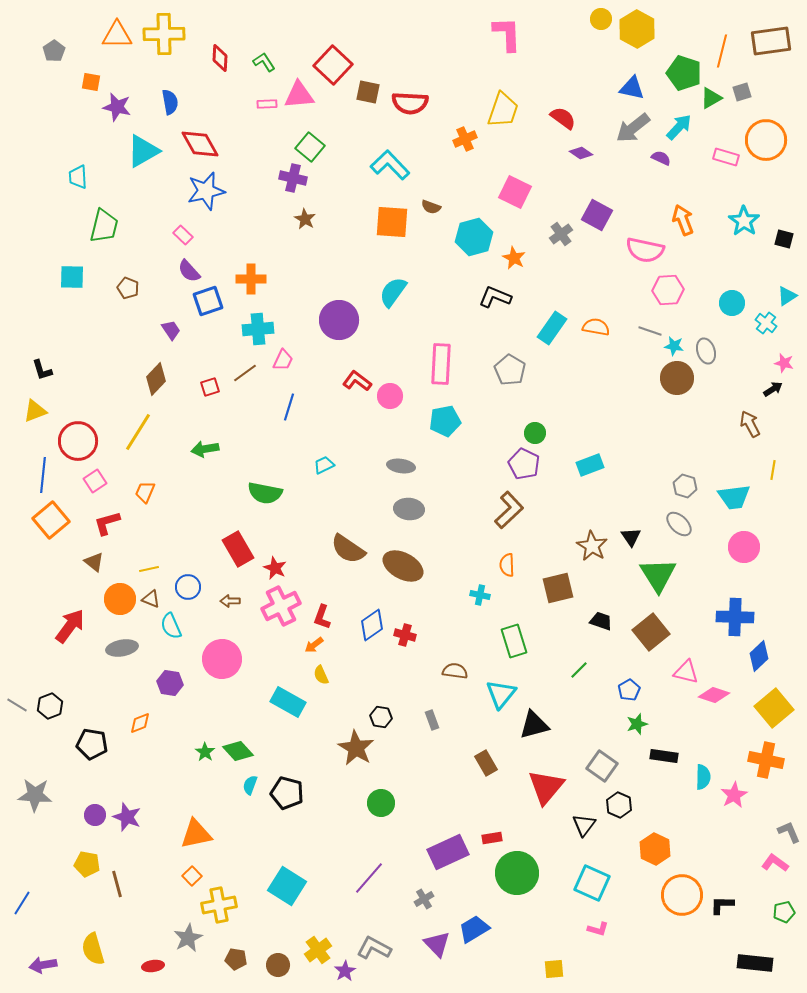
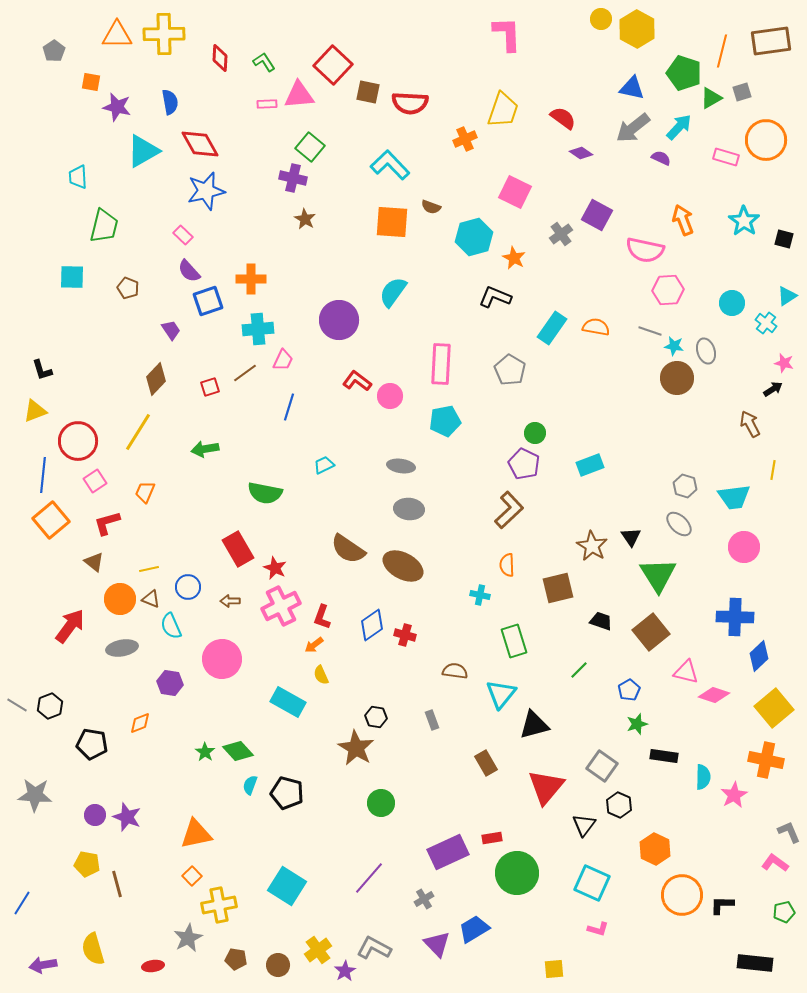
black hexagon at (381, 717): moved 5 px left
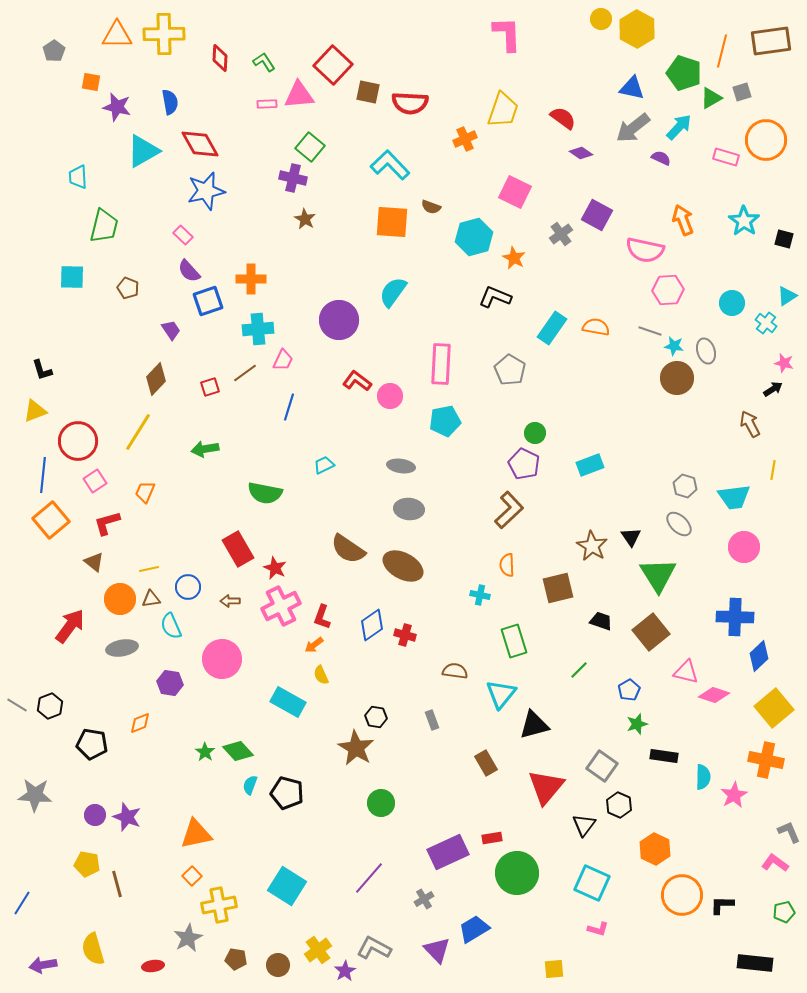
brown triangle at (151, 599): rotated 30 degrees counterclockwise
purple triangle at (437, 944): moved 6 px down
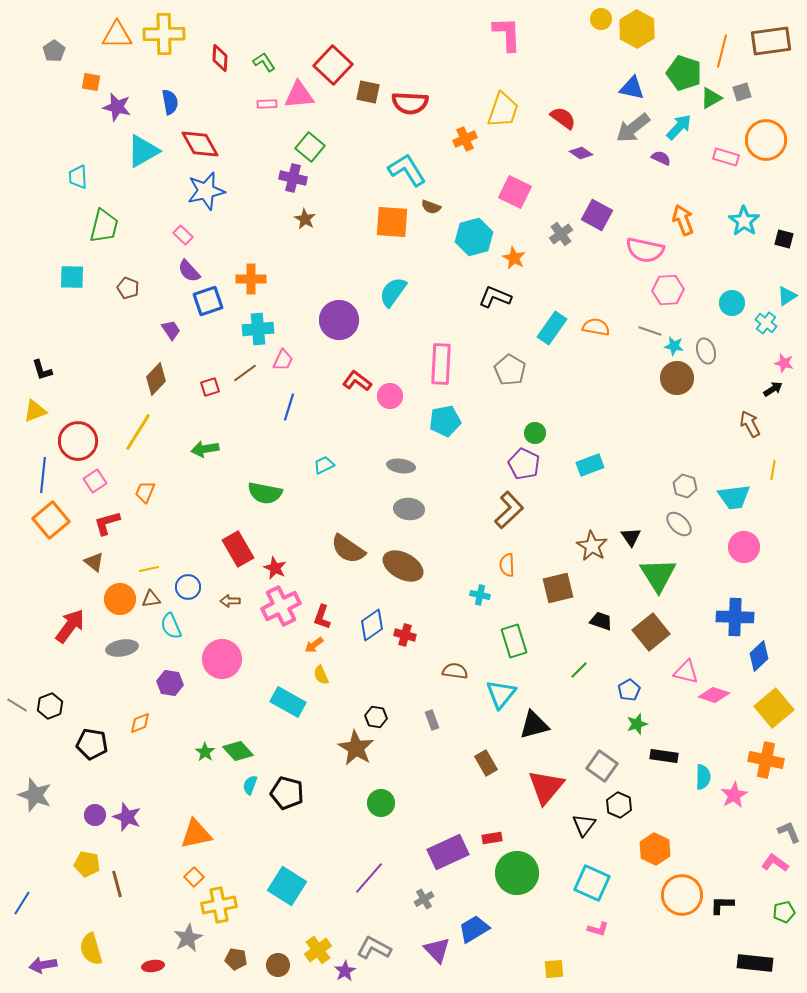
cyan L-shape at (390, 165): moved 17 px right, 5 px down; rotated 12 degrees clockwise
gray star at (35, 795): rotated 16 degrees clockwise
orange square at (192, 876): moved 2 px right, 1 px down
yellow semicircle at (93, 949): moved 2 px left
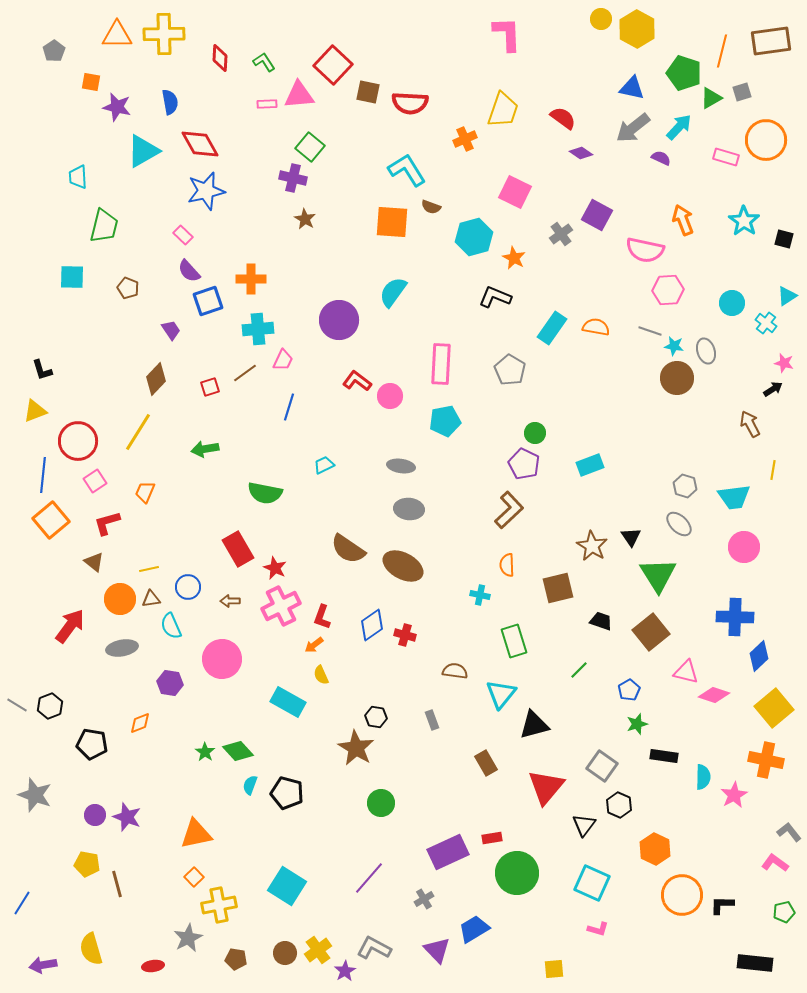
gray L-shape at (789, 832): rotated 15 degrees counterclockwise
brown circle at (278, 965): moved 7 px right, 12 px up
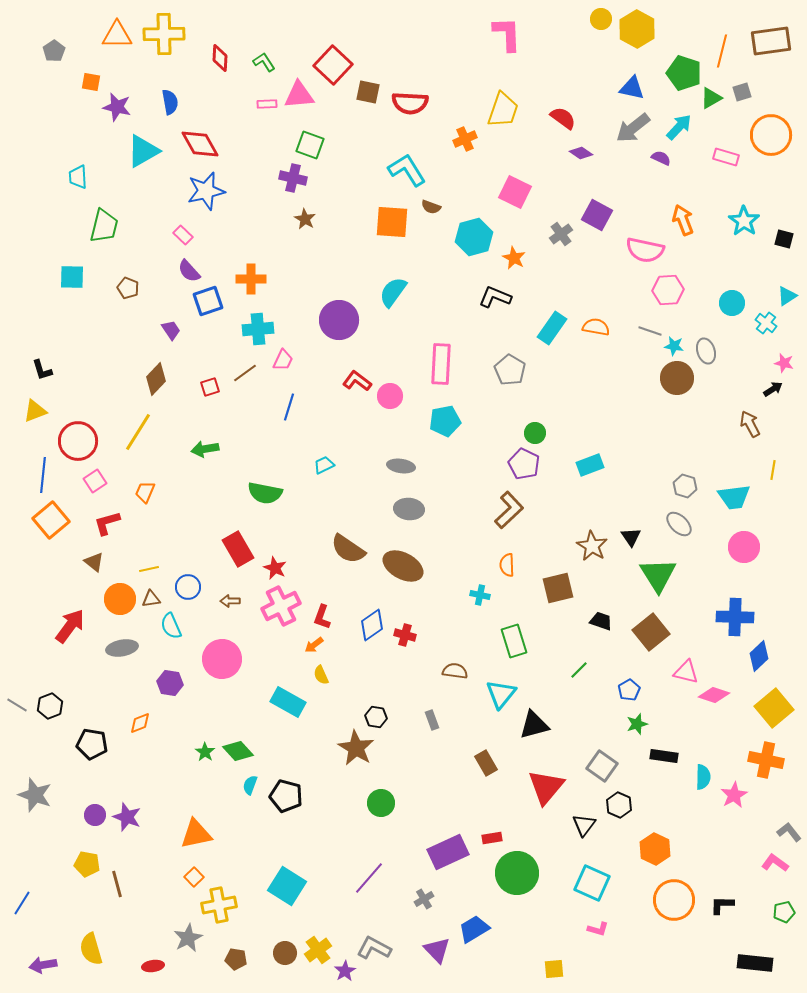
orange circle at (766, 140): moved 5 px right, 5 px up
green square at (310, 147): moved 2 px up; rotated 20 degrees counterclockwise
black pentagon at (287, 793): moved 1 px left, 3 px down
orange circle at (682, 895): moved 8 px left, 5 px down
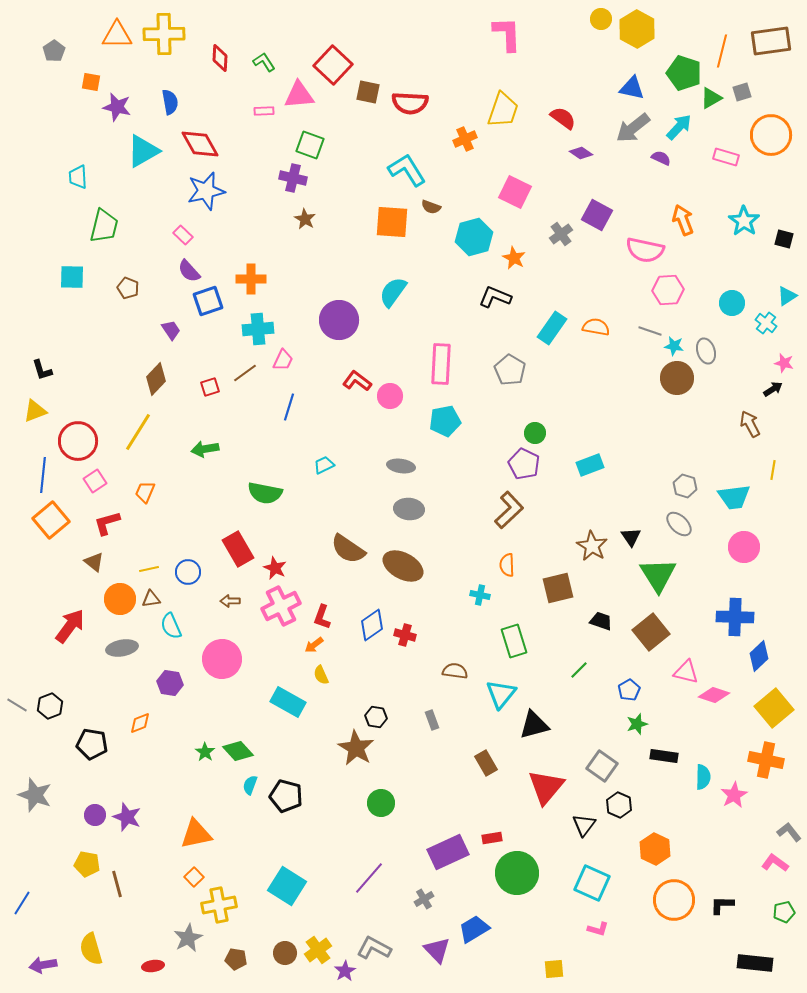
pink rectangle at (267, 104): moved 3 px left, 7 px down
blue circle at (188, 587): moved 15 px up
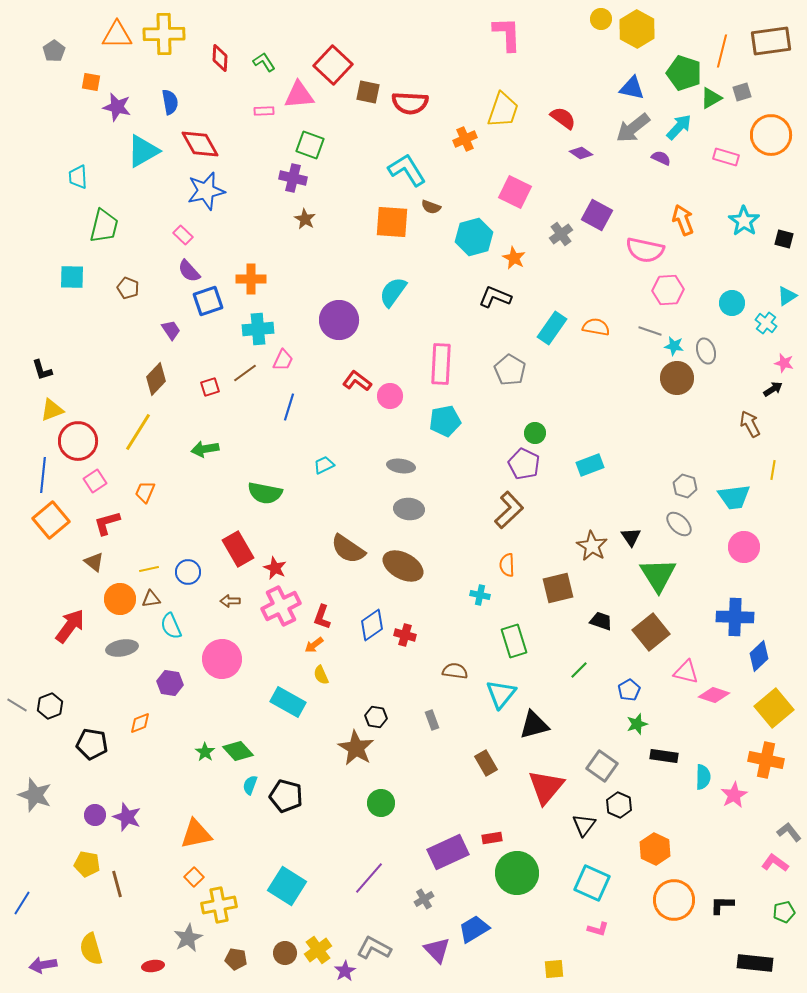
yellow triangle at (35, 411): moved 17 px right, 1 px up
